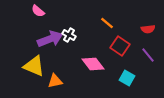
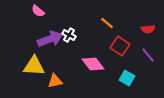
yellow triangle: rotated 20 degrees counterclockwise
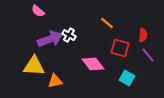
red semicircle: moved 5 px left, 6 px down; rotated 80 degrees counterclockwise
red square: moved 2 px down; rotated 18 degrees counterclockwise
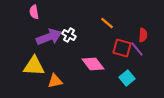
pink semicircle: moved 4 px left, 1 px down; rotated 40 degrees clockwise
purple arrow: moved 1 px left, 2 px up
red square: moved 2 px right
purple line: moved 11 px left, 6 px up
cyan square: rotated 21 degrees clockwise
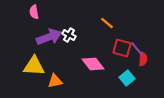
red semicircle: moved 24 px down
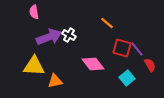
red semicircle: moved 7 px right, 6 px down; rotated 32 degrees counterclockwise
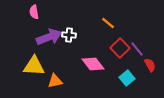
orange line: moved 1 px right
white cross: rotated 24 degrees counterclockwise
red square: moved 2 px left; rotated 30 degrees clockwise
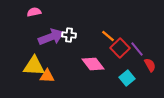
pink semicircle: rotated 88 degrees clockwise
orange line: moved 13 px down
purple arrow: moved 2 px right
orange triangle: moved 8 px left, 5 px up; rotated 14 degrees clockwise
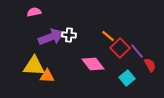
purple line: moved 2 px down
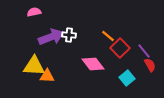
purple line: moved 7 px right
